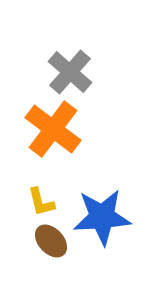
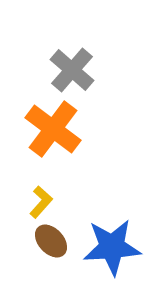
gray cross: moved 2 px right, 2 px up
yellow L-shape: rotated 124 degrees counterclockwise
blue star: moved 10 px right, 30 px down
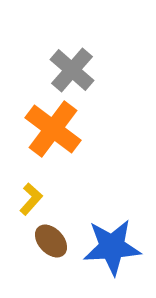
yellow L-shape: moved 10 px left, 3 px up
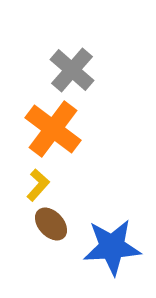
yellow L-shape: moved 7 px right, 14 px up
brown ellipse: moved 17 px up
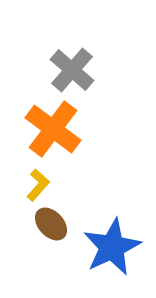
blue star: rotated 22 degrees counterclockwise
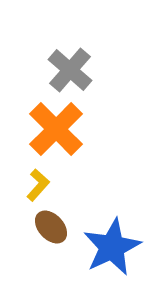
gray cross: moved 2 px left
orange cross: moved 3 px right; rotated 8 degrees clockwise
brown ellipse: moved 3 px down
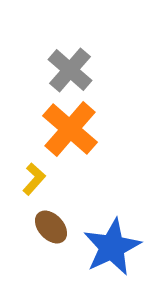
orange cross: moved 14 px right; rotated 4 degrees counterclockwise
yellow L-shape: moved 4 px left, 6 px up
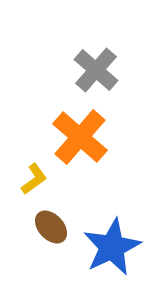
gray cross: moved 26 px right
orange cross: moved 10 px right, 8 px down
yellow L-shape: rotated 12 degrees clockwise
